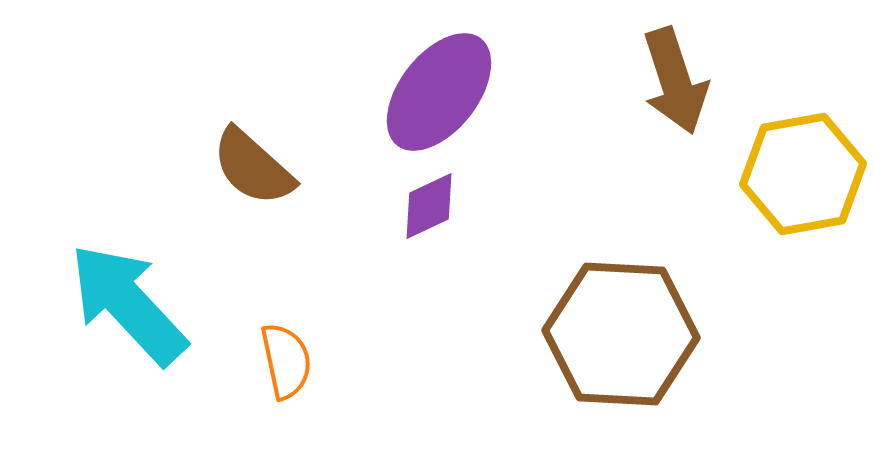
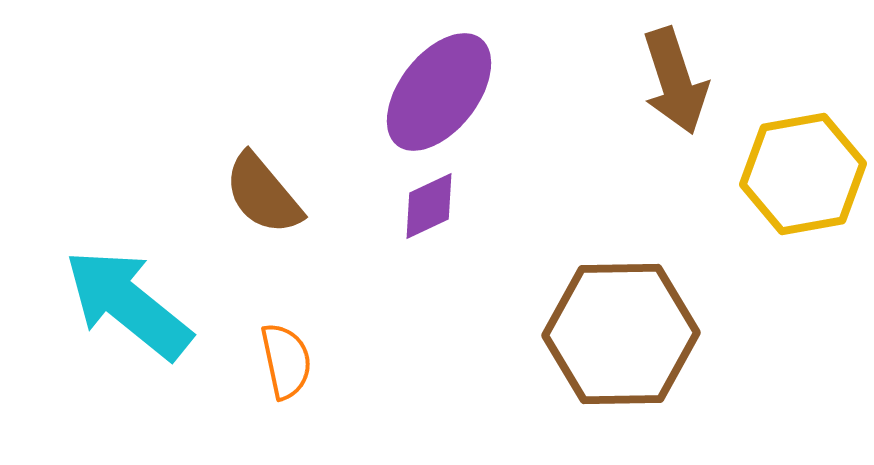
brown semicircle: moved 10 px right, 27 px down; rotated 8 degrees clockwise
cyan arrow: rotated 8 degrees counterclockwise
brown hexagon: rotated 4 degrees counterclockwise
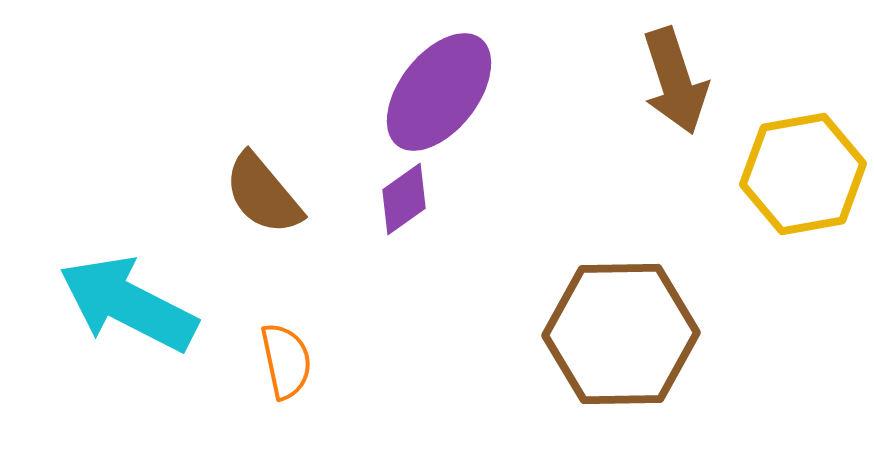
purple diamond: moved 25 px left, 7 px up; rotated 10 degrees counterclockwise
cyan arrow: rotated 12 degrees counterclockwise
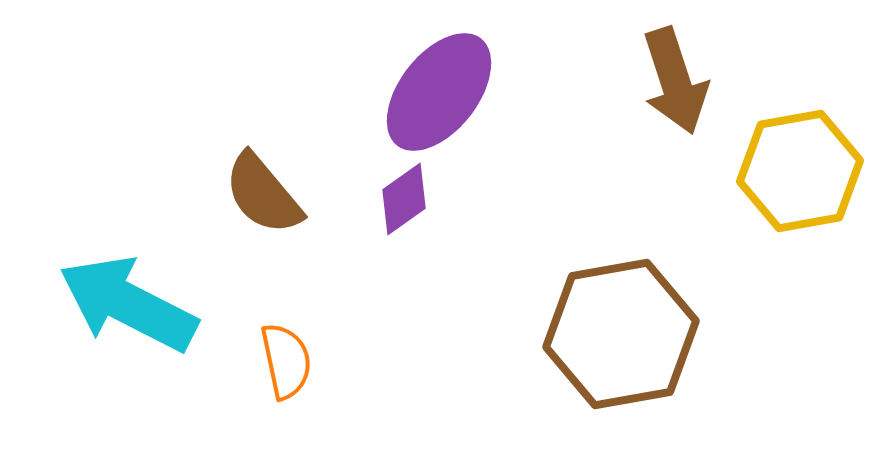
yellow hexagon: moved 3 px left, 3 px up
brown hexagon: rotated 9 degrees counterclockwise
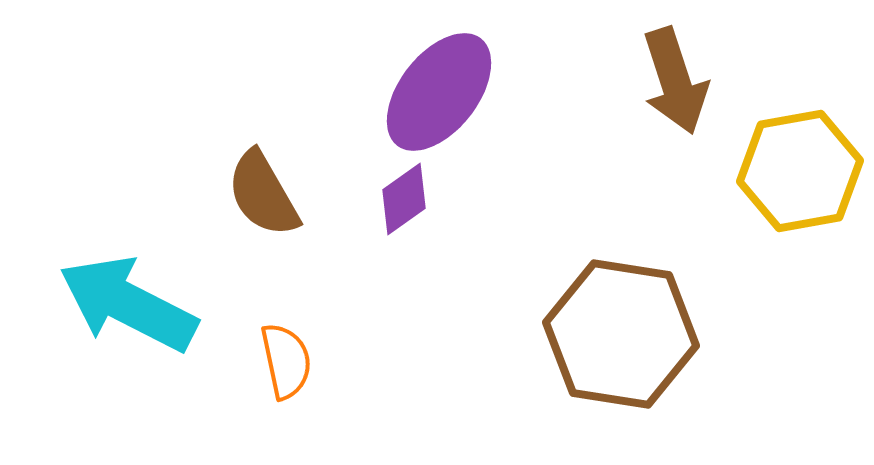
brown semicircle: rotated 10 degrees clockwise
brown hexagon: rotated 19 degrees clockwise
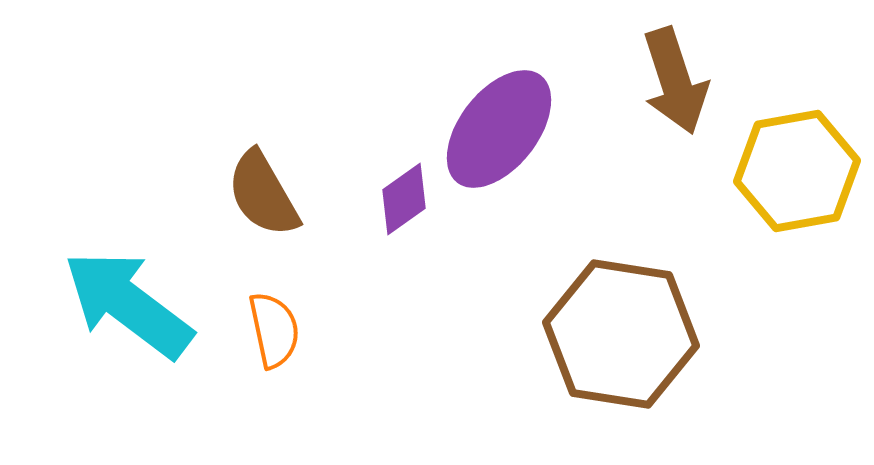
purple ellipse: moved 60 px right, 37 px down
yellow hexagon: moved 3 px left
cyan arrow: rotated 10 degrees clockwise
orange semicircle: moved 12 px left, 31 px up
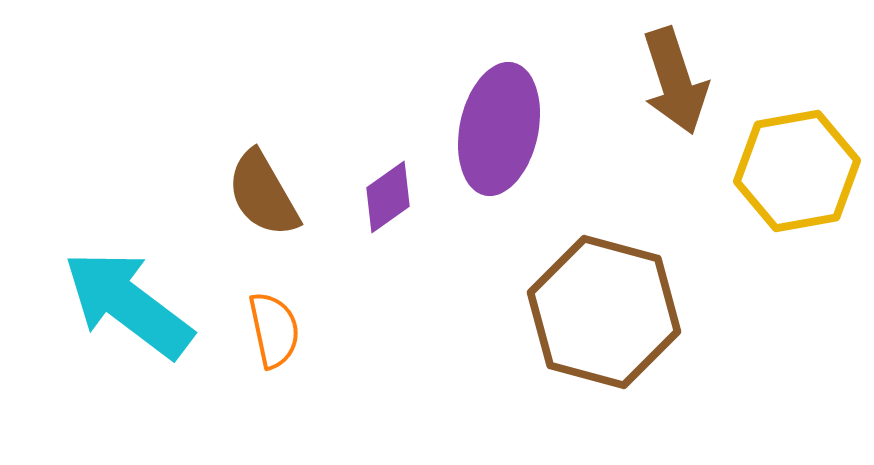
purple ellipse: rotated 26 degrees counterclockwise
purple diamond: moved 16 px left, 2 px up
brown hexagon: moved 17 px left, 22 px up; rotated 6 degrees clockwise
